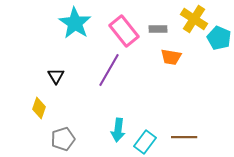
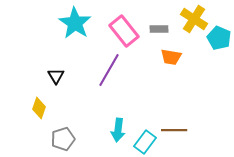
gray rectangle: moved 1 px right
brown line: moved 10 px left, 7 px up
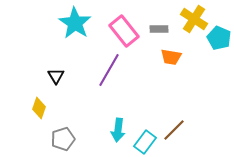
brown line: rotated 45 degrees counterclockwise
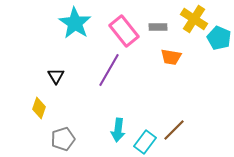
gray rectangle: moved 1 px left, 2 px up
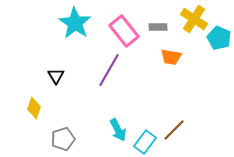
yellow diamond: moved 5 px left
cyan arrow: rotated 35 degrees counterclockwise
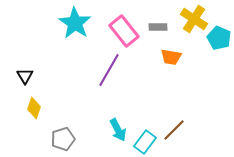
black triangle: moved 31 px left
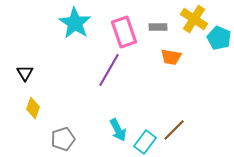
pink rectangle: moved 1 px down; rotated 20 degrees clockwise
black triangle: moved 3 px up
yellow diamond: moved 1 px left
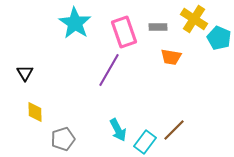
yellow diamond: moved 2 px right, 4 px down; rotated 20 degrees counterclockwise
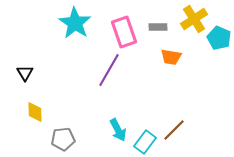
yellow cross: rotated 24 degrees clockwise
gray pentagon: rotated 10 degrees clockwise
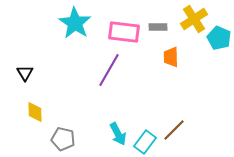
pink rectangle: rotated 64 degrees counterclockwise
orange trapezoid: rotated 80 degrees clockwise
cyan arrow: moved 4 px down
gray pentagon: rotated 20 degrees clockwise
